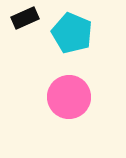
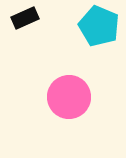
cyan pentagon: moved 27 px right, 7 px up
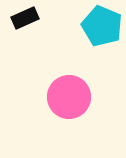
cyan pentagon: moved 3 px right
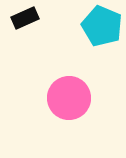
pink circle: moved 1 px down
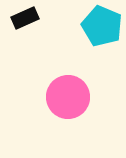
pink circle: moved 1 px left, 1 px up
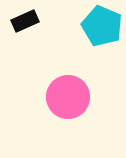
black rectangle: moved 3 px down
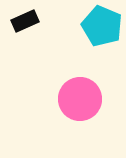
pink circle: moved 12 px right, 2 px down
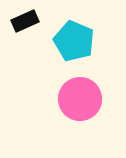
cyan pentagon: moved 28 px left, 15 px down
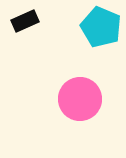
cyan pentagon: moved 27 px right, 14 px up
